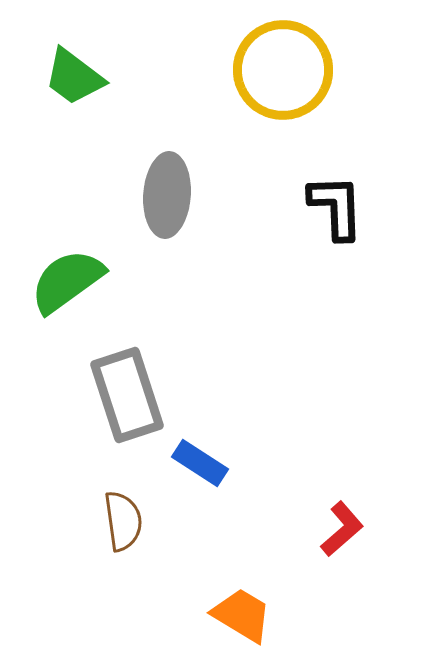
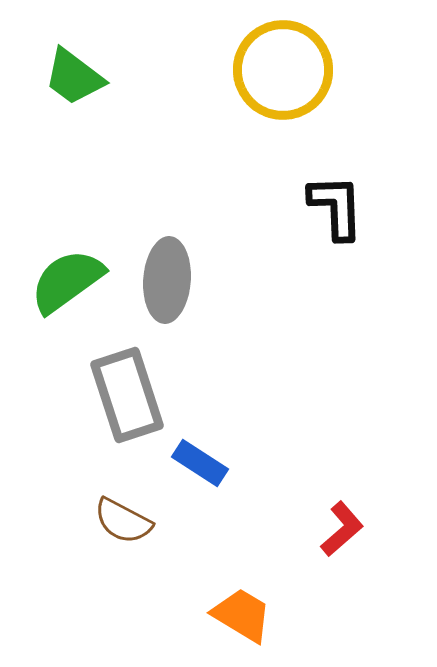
gray ellipse: moved 85 px down
brown semicircle: rotated 126 degrees clockwise
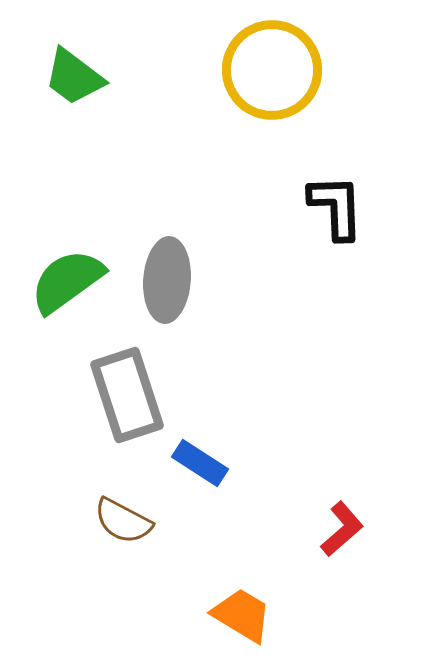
yellow circle: moved 11 px left
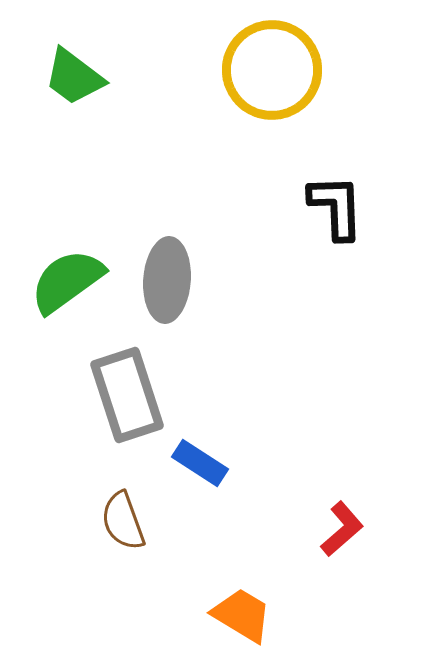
brown semicircle: rotated 42 degrees clockwise
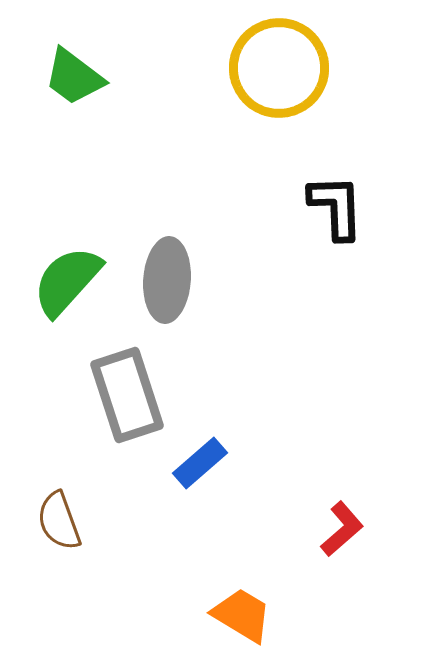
yellow circle: moved 7 px right, 2 px up
green semicircle: rotated 12 degrees counterclockwise
blue rectangle: rotated 74 degrees counterclockwise
brown semicircle: moved 64 px left
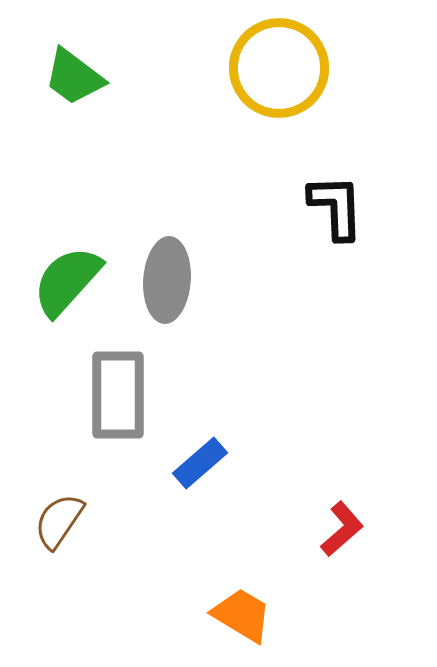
gray rectangle: moved 9 px left; rotated 18 degrees clockwise
brown semicircle: rotated 54 degrees clockwise
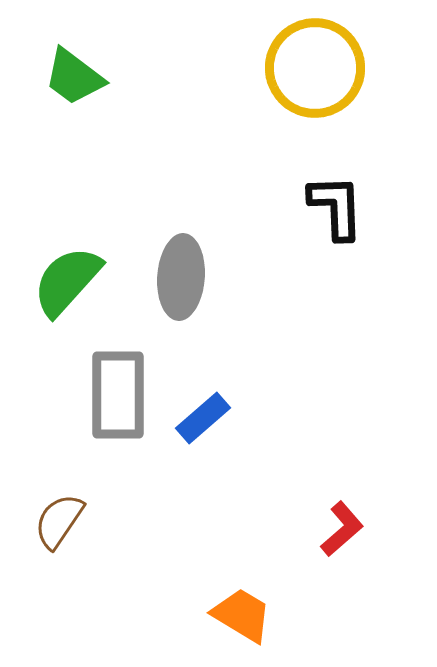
yellow circle: moved 36 px right
gray ellipse: moved 14 px right, 3 px up
blue rectangle: moved 3 px right, 45 px up
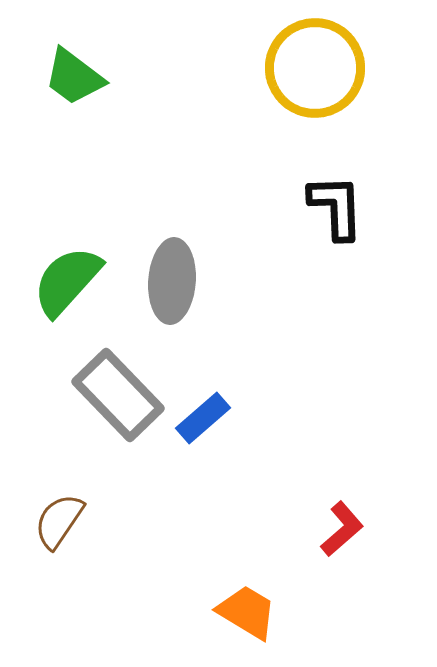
gray ellipse: moved 9 px left, 4 px down
gray rectangle: rotated 44 degrees counterclockwise
orange trapezoid: moved 5 px right, 3 px up
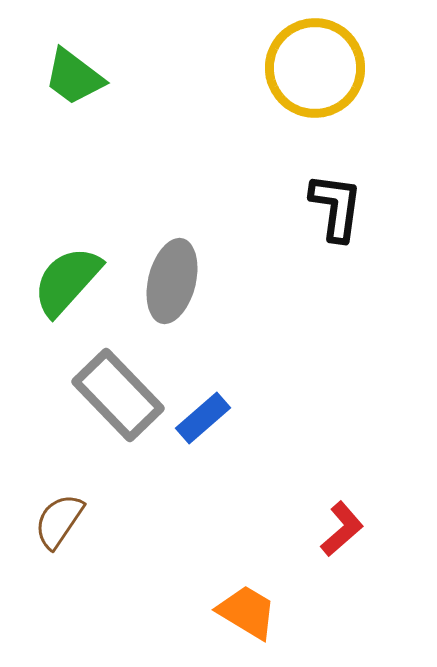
black L-shape: rotated 10 degrees clockwise
gray ellipse: rotated 10 degrees clockwise
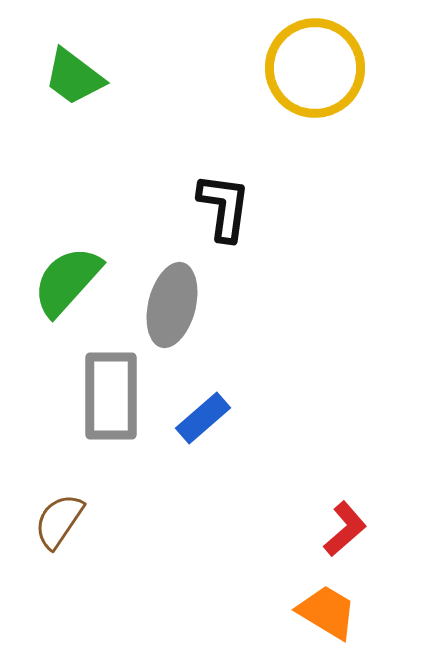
black L-shape: moved 112 px left
gray ellipse: moved 24 px down
gray rectangle: moved 7 px left, 1 px down; rotated 44 degrees clockwise
red L-shape: moved 3 px right
orange trapezoid: moved 80 px right
